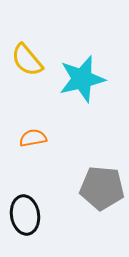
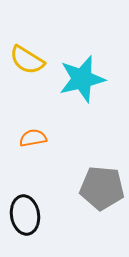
yellow semicircle: rotated 18 degrees counterclockwise
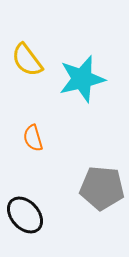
yellow semicircle: rotated 21 degrees clockwise
orange semicircle: rotated 96 degrees counterclockwise
black ellipse: rotated 33 degrees counterclockwise
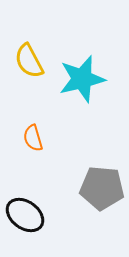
yellow semicircle: moved 2 px right, 1 px down; rotated 9 degrees clockwise
black ellipse: rotated 12 degrees counterclockwise
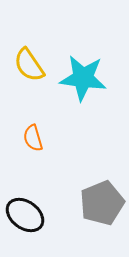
yellow semicircle: moved 4 px down; rotated 6 degrees counterclockwise
cyan star: moved 1 px right, 1 px up; rotated 21 degrees clockwise
gray pentagon: moved 15 px down; rotated 27 degrees counterclockwise
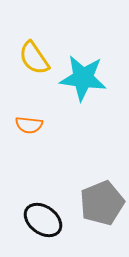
yellow semicircle: moved 5 px right, 7 px up
orange semicircle: moved 4 px left, 13 px up; rotated 68 degrees counterclockwise
black ellipse: moved 18 px right, 5 px down
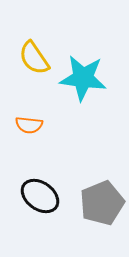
black ellipse: moved 3 px left, 24 px up
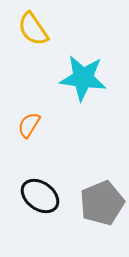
yellow semicircle: moved 1 px left, 29 px up
orange semicircle: rotated 116 degrees clockwise
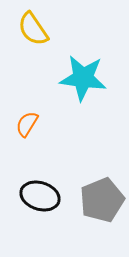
orange semicircle: moved 2 px left, 1 px up
black ellipse: rotated 18 degrees counterclockwise
gray pentagon: moved 3 px up
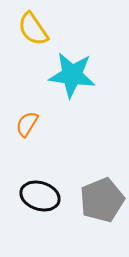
cyan star: moved 11 px left, 3 px up
